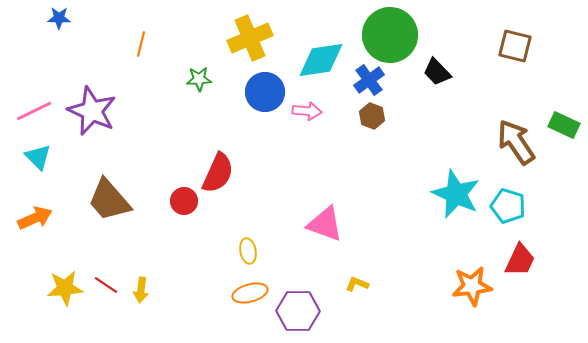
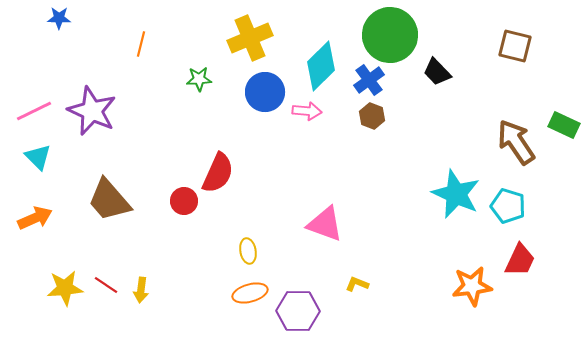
cyan diamond: moved 6 px down; rotated 36 degrees counterclockwise
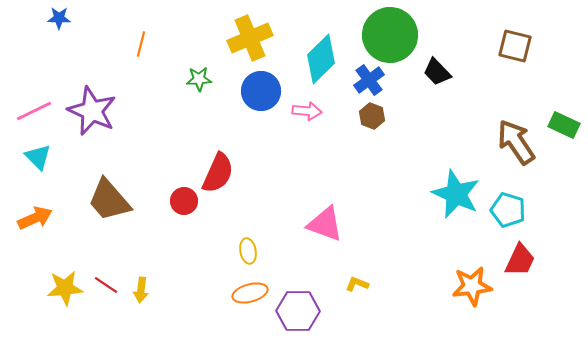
cyan diamond: moved 7 px up
blue circle: moved 4 px left, 1 px up
cyan pentagon: moved 4 px down
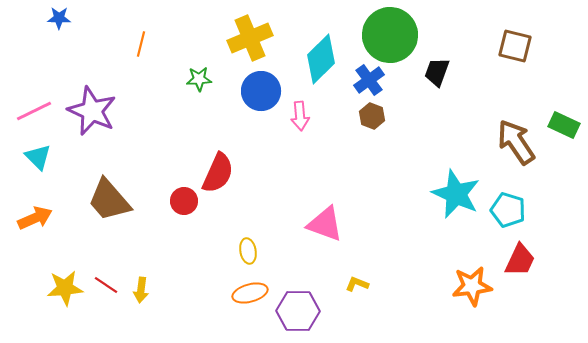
black trapezoid: rotated 64 degrees clockwise
pink arrow: moved 7 px left, 5 px down; rotated 80 degrees clockwise
